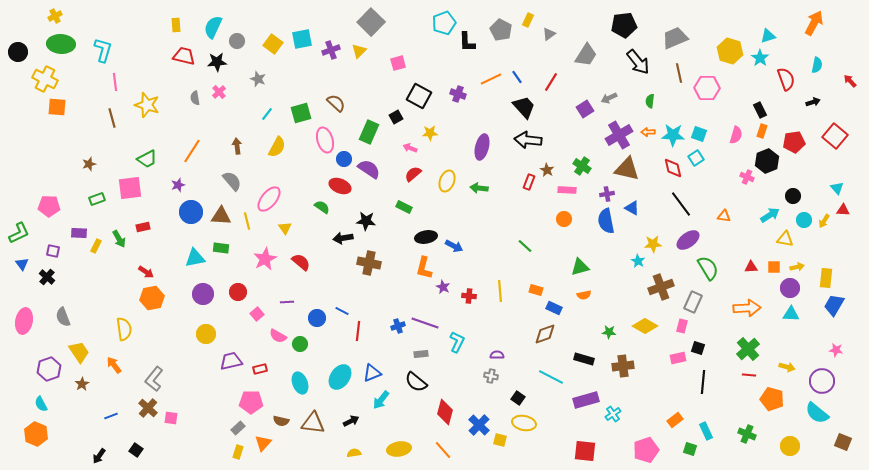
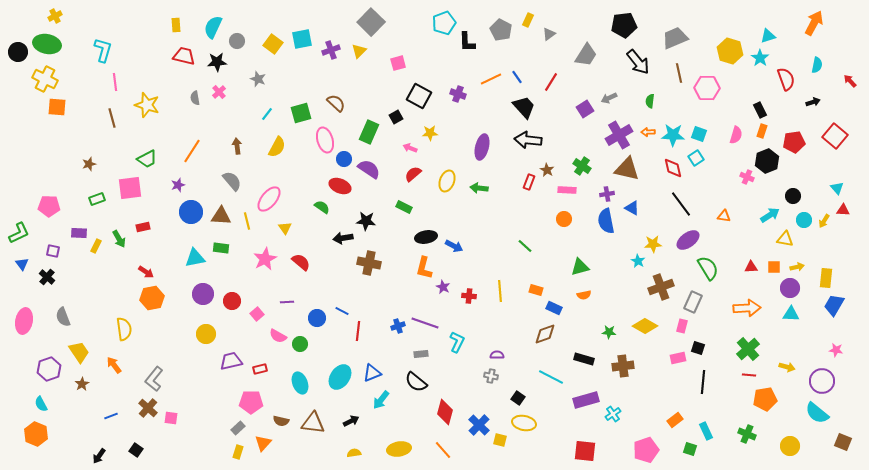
green ellipse at (61, 44): moved 14 px left; rotated 8 degrees clockwise
red circle at (238, 292): moved 6 px left, 9 px down
orange pentagon at (772, 399): moved 7 px left; rotated 25 degrees counterclockwise
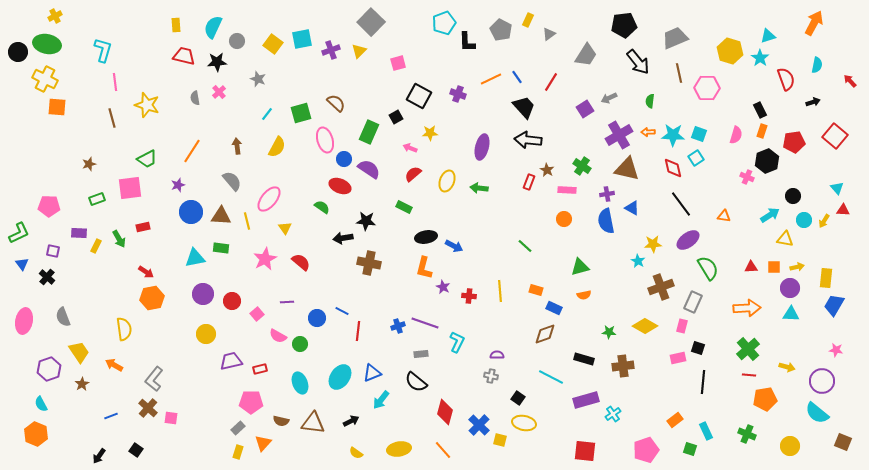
orange arrow at (114, 365): rotated 24 degrees counterclockwise
yellow semicircle at (354, 453): moved 2 px right; rotated 136 degrees counterclockwise
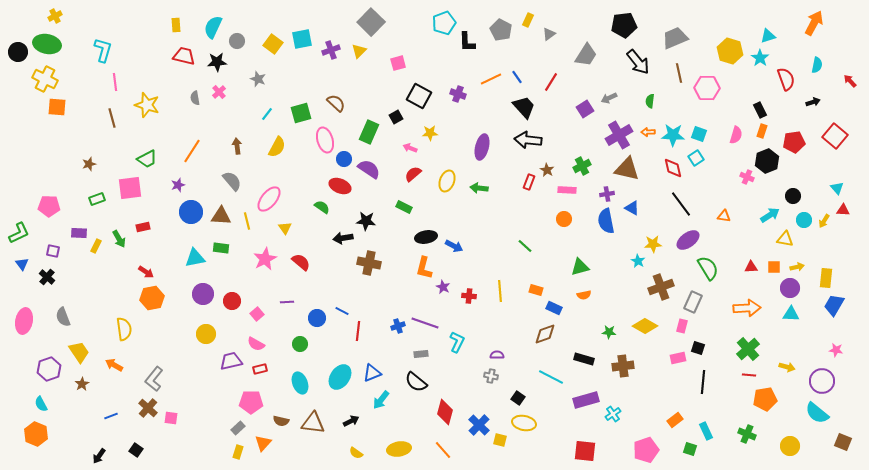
green cross at (582, 166): rotated 30 degrees clockwise
pink semicircle at (278, 336): moved 22 px left, 8 px down
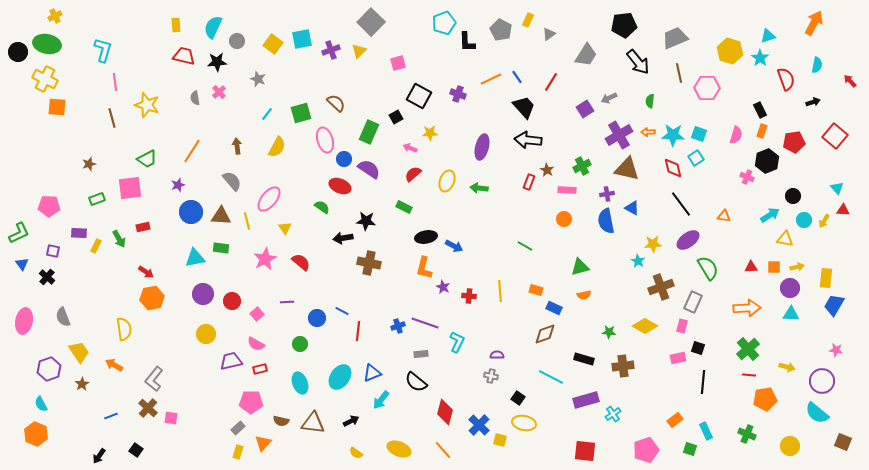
green line at (525, 246): rotated 14 degrees counterclockwise
yellow ellipse at (399, 449): rotated 30 degrees clockwise
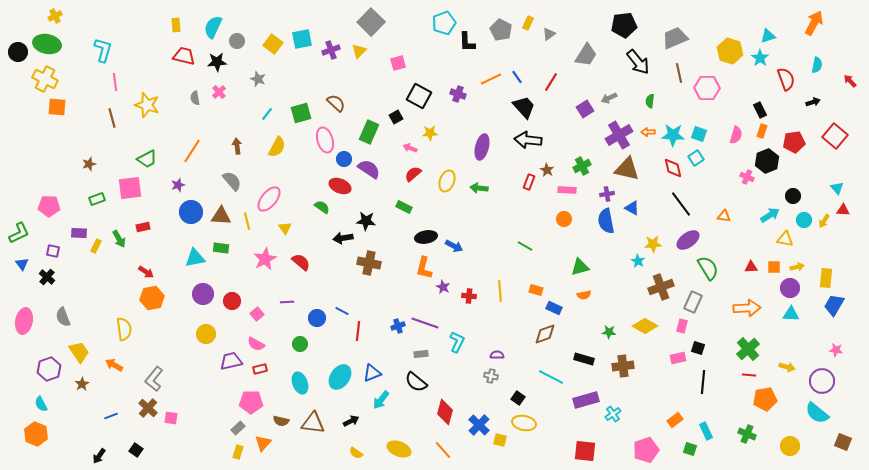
yellow rectangle at (528, 20): moved 3 px down
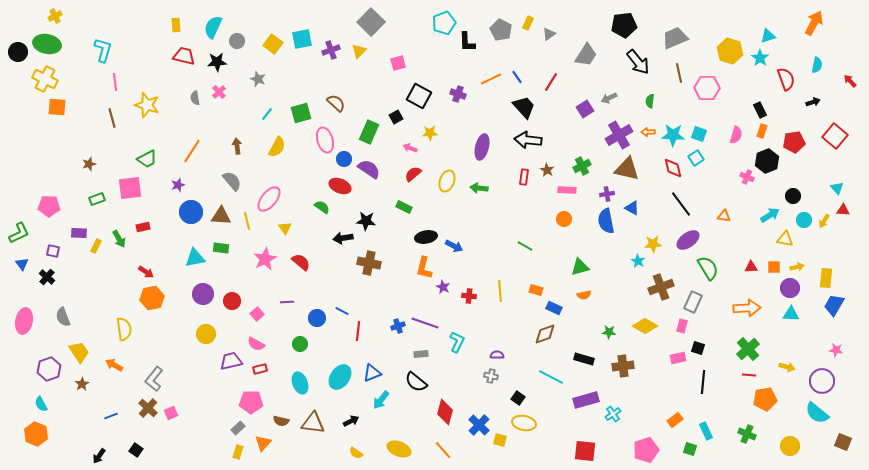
red rectangle at (529, 182): moved 5 px left, 5 px up; rotated 14 degrees counterclockwise
pink square at (171, 418): moved 5 px up; rotated 32 degrees counterclockwise
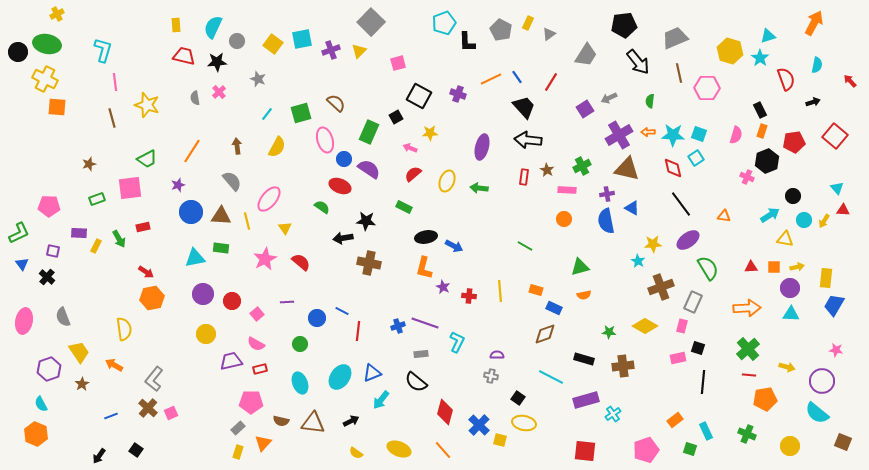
yellow cross at (55, 16): moved 2 px right, 2 px up
